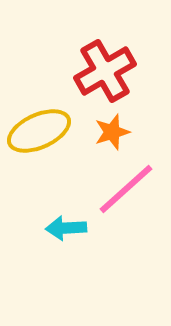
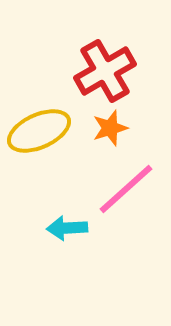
orange star: moved 2 px left, 4 px up
cyan arrow: moved 1 px right
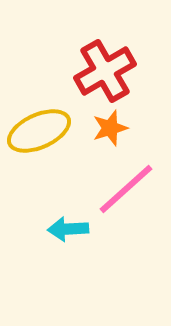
cyan arrow: moved 1 px right, 1 px down
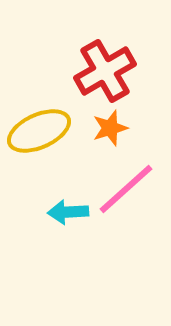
cyan arrow: moved 17 px up
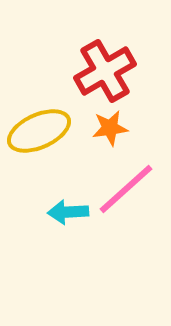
orange star: rotated 9 degrees clockwise
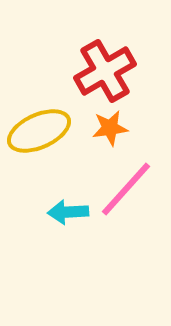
pink line: rotated 6 degrees counterclockwise
